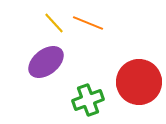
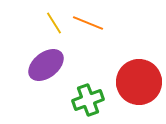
yellow line: rotated 10 degrees clockwise
purple ellipse: moved 3 px down
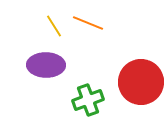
yellow line: moved 3 px down
purple ellipse: rotated 39 degrees clockwise
red circle: moved 2 px right
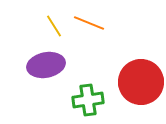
orange line: moved 1 px right
purple ellipse: rotated 12 degrees counterclockwise
green cross: rotated 12 degrees clockwise
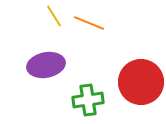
yellow line: moved 10 px up
